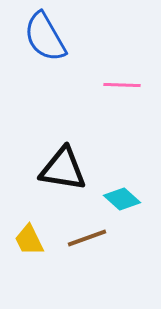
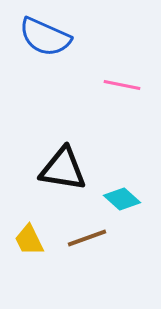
blue semicircle: rotated 36 degrees counterclockwise
pink line: rotated 9 degrees clockwise
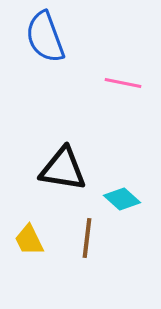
blue semicircle: rotated 46 degrees clockwise
pink line: moved 1 px right, 2 px up
brown line: rotated 63 degrees counterclockwise
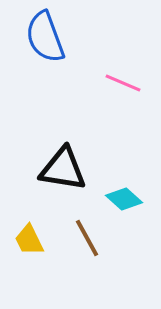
pink line: rotated 12 degrees clockwise
cyan diamond: moved 2 px right
brown line: rotated 36 degrees counterclockwise
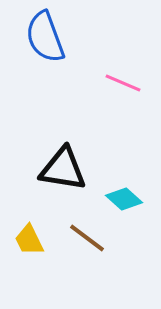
brown line: rotated 24 degrees counterclockwise
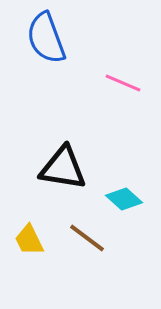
blue semicircle: moved 1 px right, 1 px down
black triangle: moved 1 px up
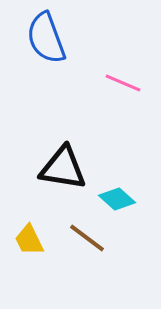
cyan diamond: moved 7 px left
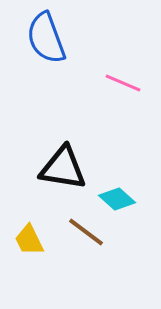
brown line: moved 1 px left, 6 px up
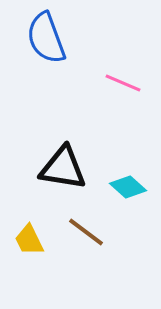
cyan diamond: moved 11 px right, 12 px up
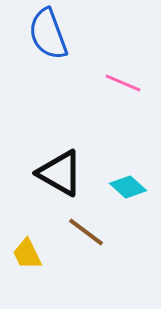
blue semicircle: moved 2 px right, 4 px up
black triangle: moved 3 px left, 5 px down; rotated 21 degrees clockwise
yellow trapezoid: moved 2 px left, 14 px down
